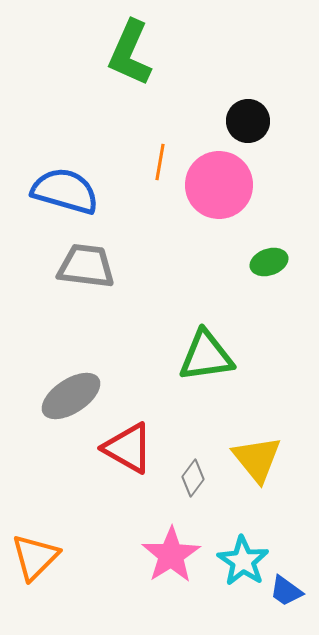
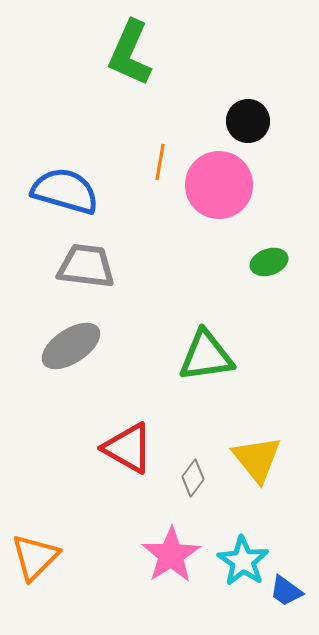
gray ellipse: moved 50 px up
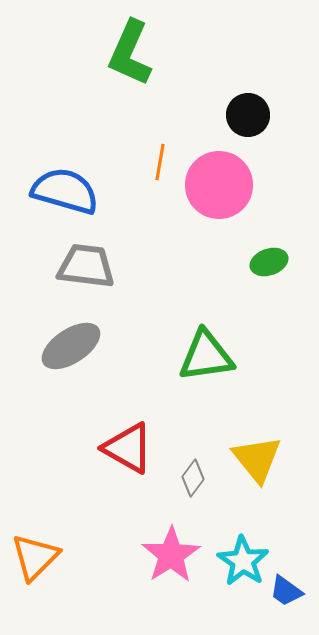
black circle: moved 6 px up
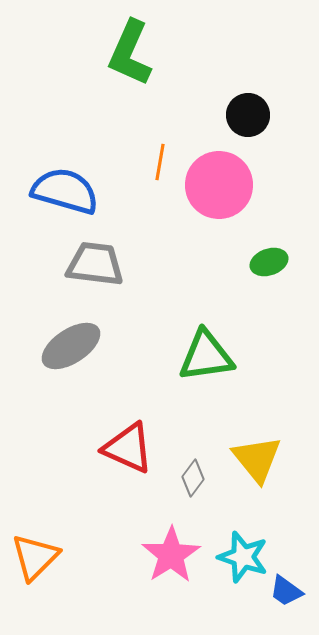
gray trapezoid: moved 9 px right, 2 px up
red triangle: rotated 6 degrees counterclockwise
cyan star: moved 4 px up; rotated 15 degrees counterclockwise
